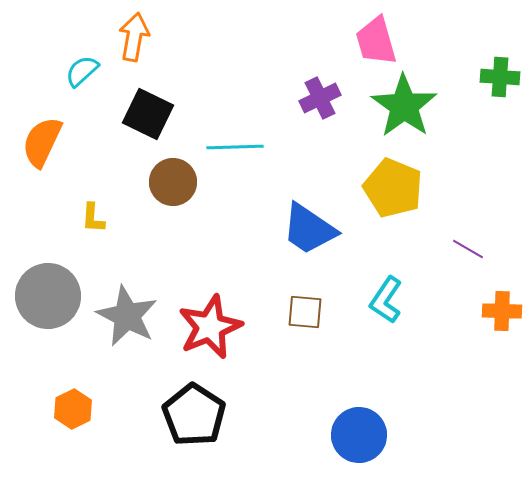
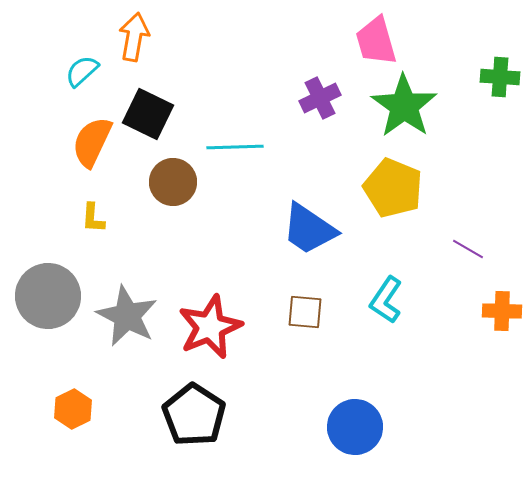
orange semicircle: moved 50 px right
blue circle: moved 4 px left, 8 px up
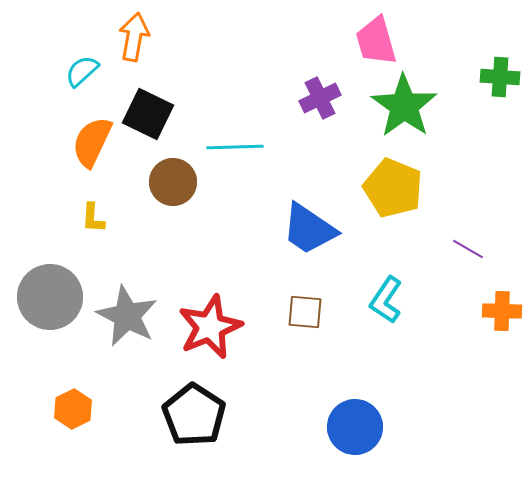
gray circle: moved 2 px right, 1 px down
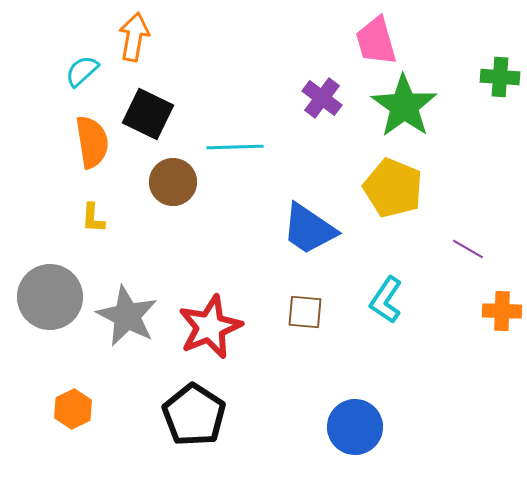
purple cross: moved 2 px right; rotated 27 degrees counterclockwise
orange semicircle: rotated 146 degrees clockwise
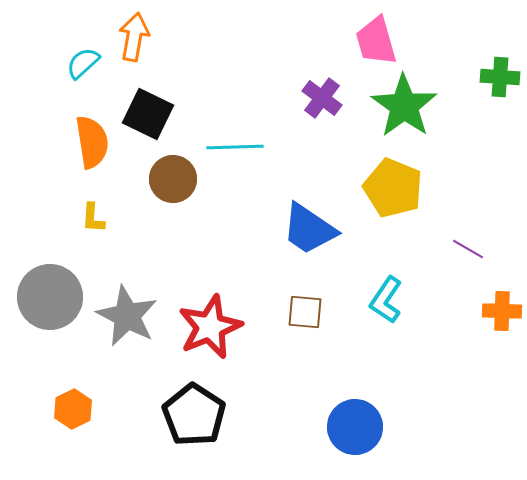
cyan semicircle: moved 1 px right, 8 px up
brown circle: moved 3 px up
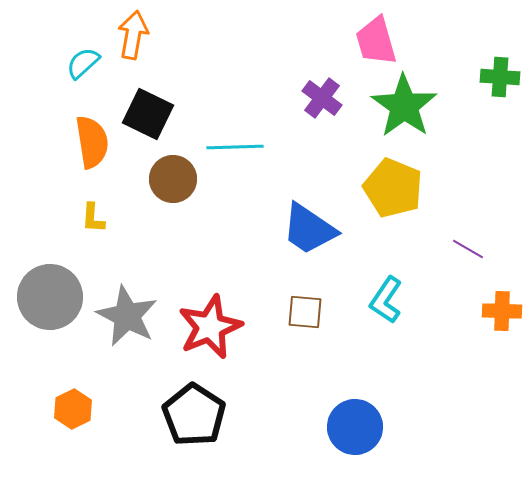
orange arrow: moved 1 px left, 2 px up
